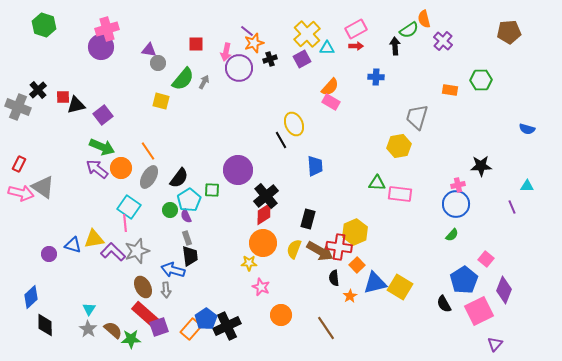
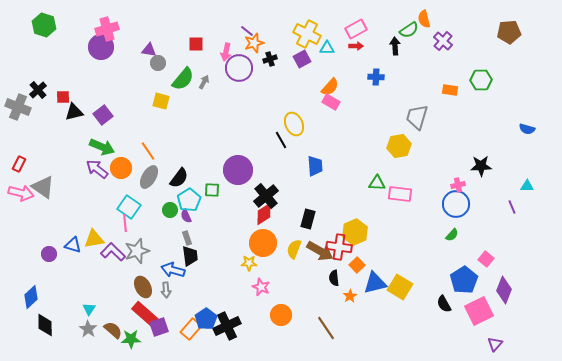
yellow cross at (307, 34): rotated 20 degrees counterclockwise
black triangle at (76, 105): moved 2 px left, 7 px down
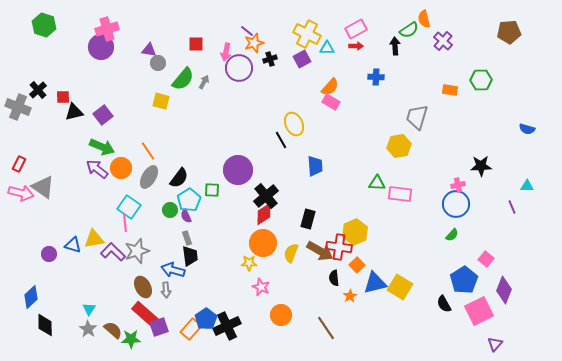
yellow semicircle at (294, 249): moved 3 px left, 4 px down
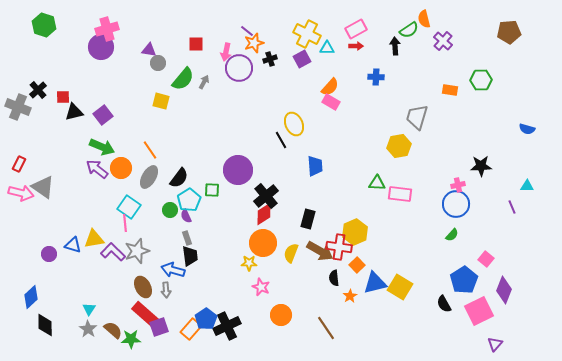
orange line at (148, 151): moved 2 px right, 1 px up
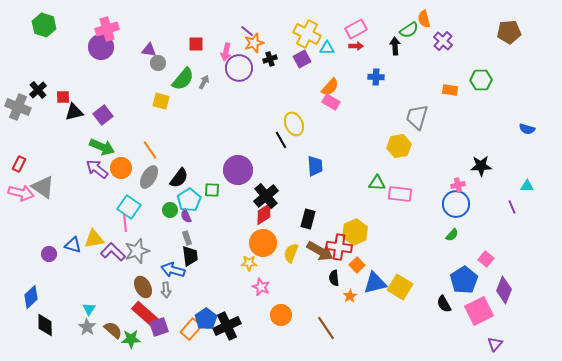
gray star at (88, 329): moved 1 px left, 2 px up
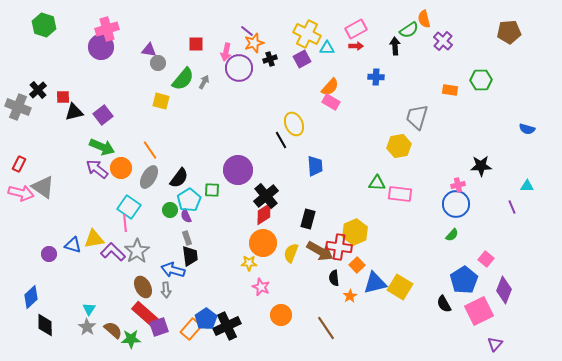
gray star at (137, 251): rotated 15 degrees counterclockwise
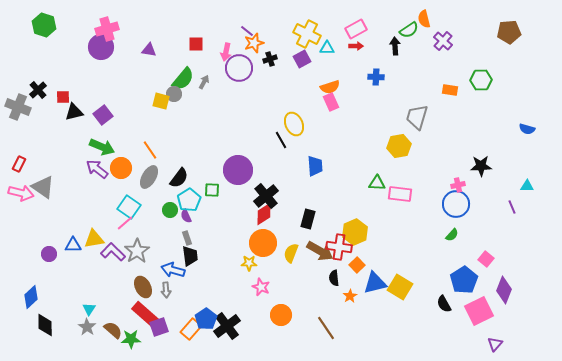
gray circle at (158, 63): moved 16 px right, 31 px down
orange semicircle at (330, 87): rotated 30 degrees clockwise
pink rectangle at (331, 102): rotated 36 degrees clockwise
pink line at (125, 223): rotated 54 degrees clockwise
blue triangle at (73, 245): rotated 18 degrees counterclockwise
black cross at (227, 326): rotated 12 degrees counterclockwise
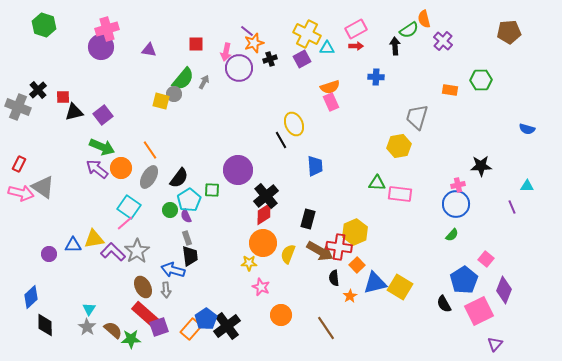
yellow semicircle at (291, 253): moved 3 px left, 1 px down
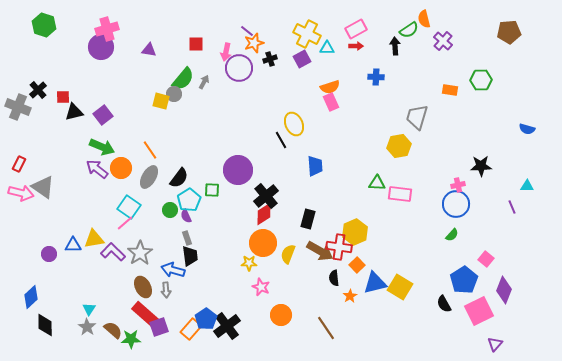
gray star at (137, 251): moved 3 px right, 2 px down
